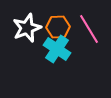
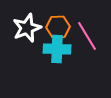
pink line: moved 2 px left, 7 px down
cyan cross: rotated 32 degrees counterclockwise
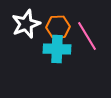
white star: moved 1 px left, 4 px up
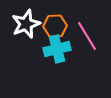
orange hexagon: moved 3 px left, 1 px up
cyan cross: rotated 16 degrees counterclockwise
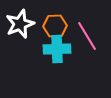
white star: moved 6 px left
cyan cross: rotated 12 degrees clockwise
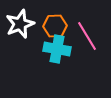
cyan cross: rotated 12 degrees clockwise
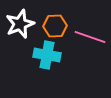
pink line: moved 3 px right, 1 px down; rotated 40 degrees counterclockwise
cyan cross: moved 10 px left, 6 px down
